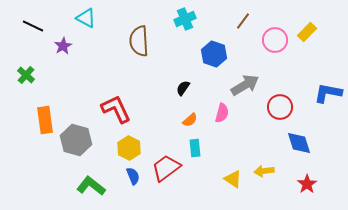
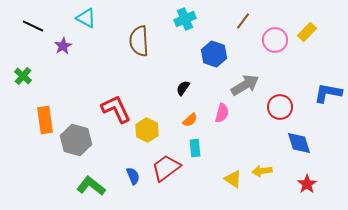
green cross: moved 3 px left, 1 px down
yellow hexagon: moved 18 px right, 18 px up
yellow arrow: moved 2 px left
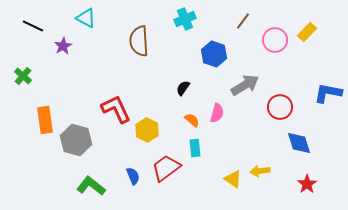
pink semicircle: moved 5 px left
orange semicircle: moved 2 px right; rotated 98 degrees counterclockwise
yellow arrow: moved 2 px left
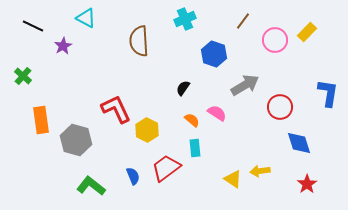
blue L-shape: rotated 88 degrees clockwise
pink semicircle: rotated 72 degrees counterclockwise
orange rectangle: moved 4 px left
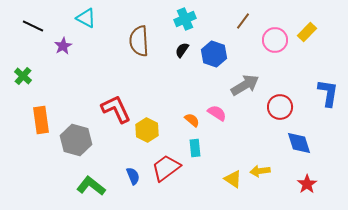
black semicircle: moved 1 px left, 38 px up
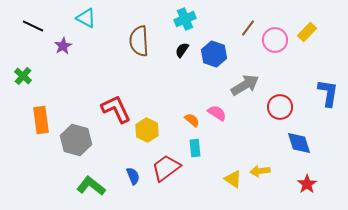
brown line: moved 5 px right, 7 px down
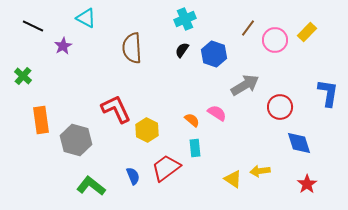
brown semicircle: moved 7 px left, 7 px down
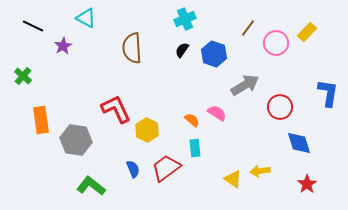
pink circle: moved 1 px right, 3 px down
gray hexagon: rotated 8 degrees counterclockwise
blue semicircle: moved 7 px up
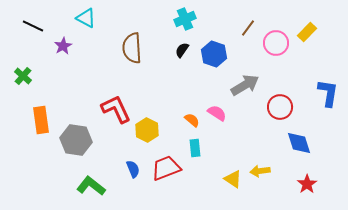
red trapezoid: rotated 16 degrees clockwise
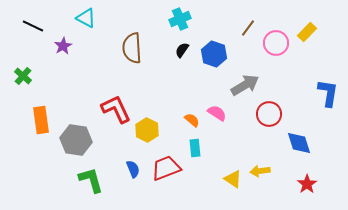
cyan cross: moved 5 px left
red circle: moved 11 px left, 7 px down
green L-shape: moved 6 px up; rotated 36 degrees clockwise
